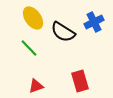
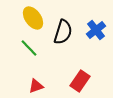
blue cross: moved 2 px right, 8 px down; rotated 12 degrees counterclockwise
black semicircle: rotated 105 degrees counterclockwise
red rectangle: rotated 50 degrees clockwise
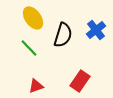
black semicircle: moved 3 px down
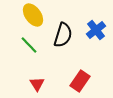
yellow ellipse: moved 3 px up
green line: moved 3 px up
red triangle: moved 1 px right, 2 px up; rotated 42 degrees counterclockwise
